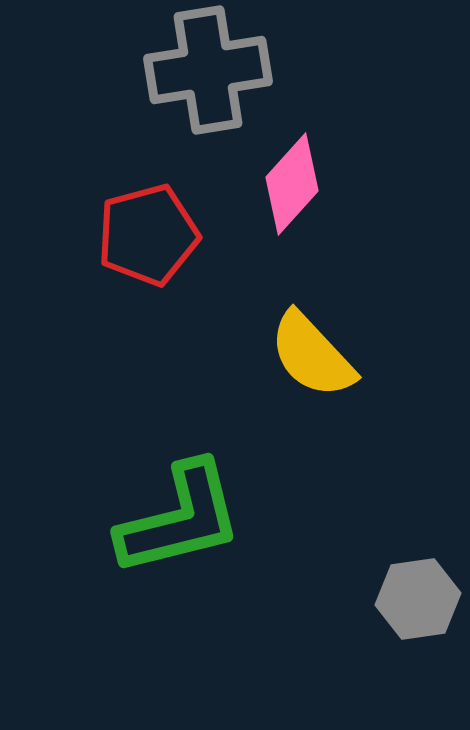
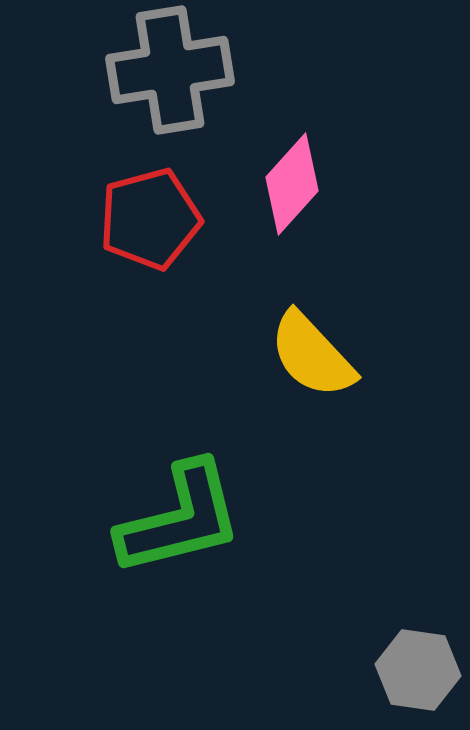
gray cross: moved 38 px left
red pentagon: moved 2 px right, 16 px up
gray hexagon: moved 71 px down; rotated 16 degrees clockwise
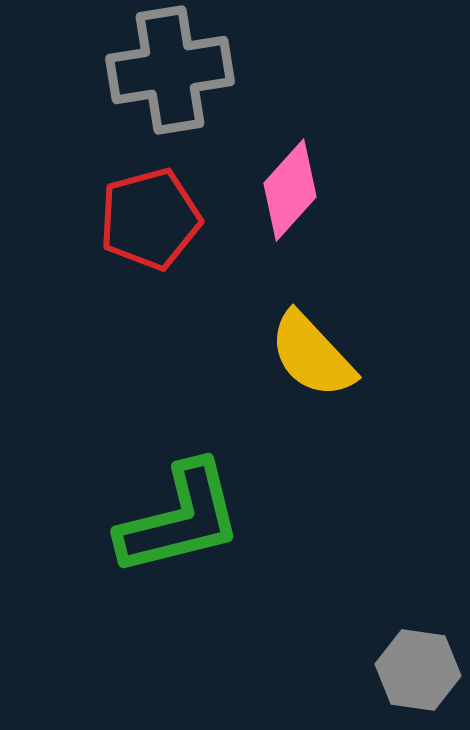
pink diamond: moved 2 px left, 6 px down
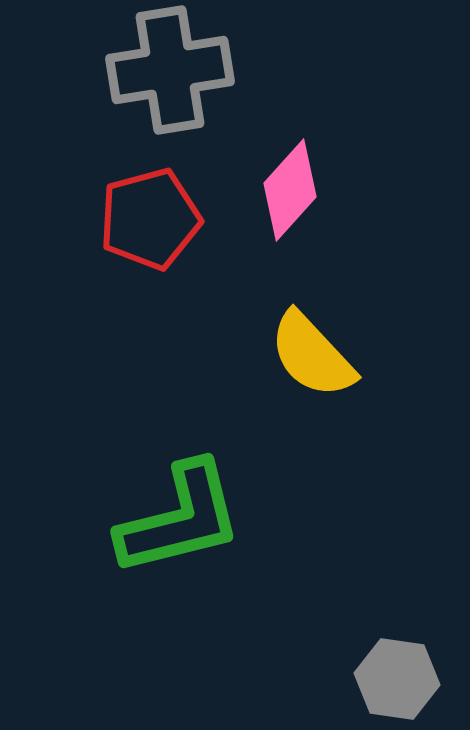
gray hexagon: moved 21 px left, 9 px down
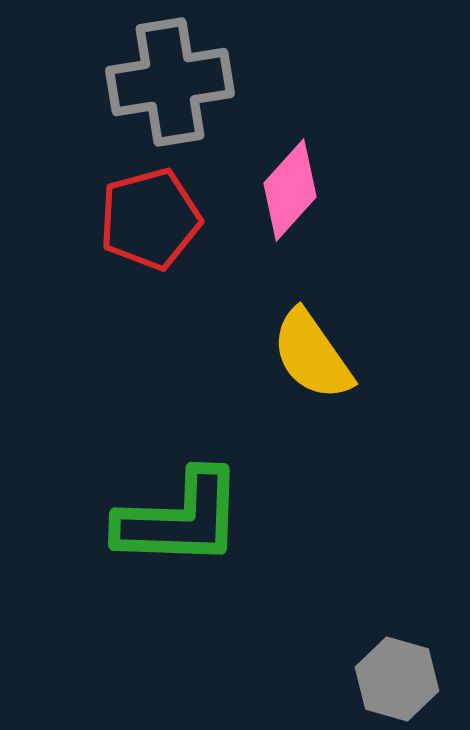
gray cross: moved 12 px down
yellow semicircle: rotated 8 degrees clockwise
green L-shape: rotated 16 degrees clockwise
gray hexagon: rotated 8 degrees clockwise
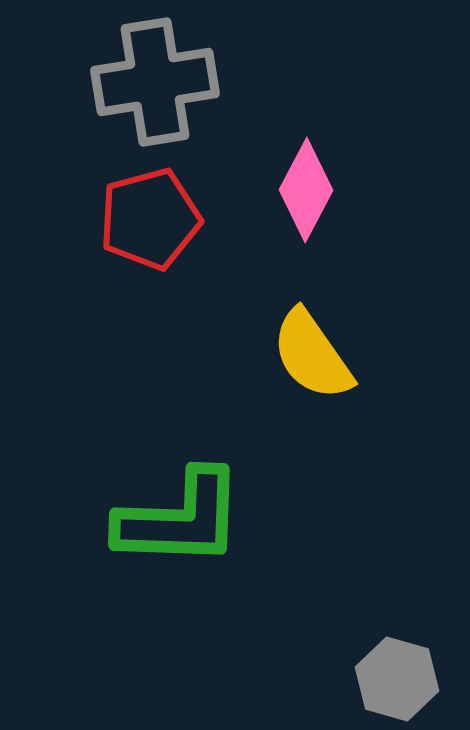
gray cross: moved 15 px left
pink diamond: moved 16 px right; rotated 14 degrees counterclockwise
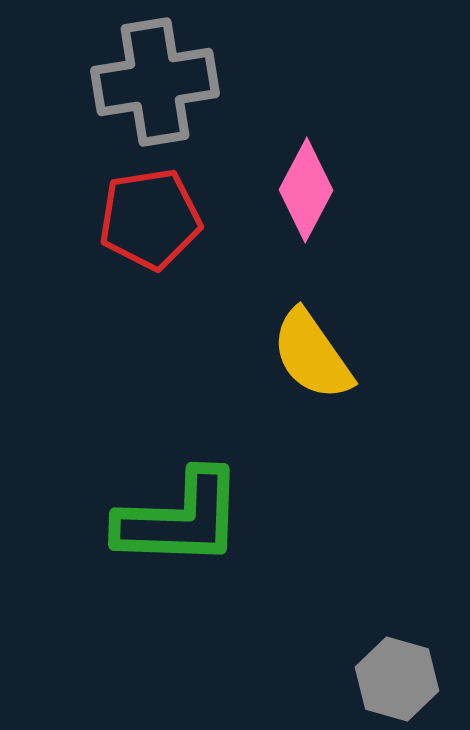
red pentagon: rotated 6 degrees clockwise
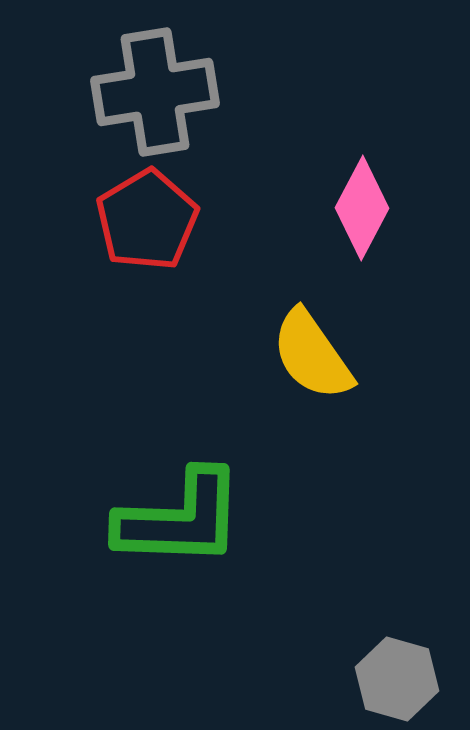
gray cross: moved 10 px down
pink diamond: moved 56 px right, 18 px down
red pentagon: moved 3 px left, 1 px down; rotated 22 degrees counterclockwise
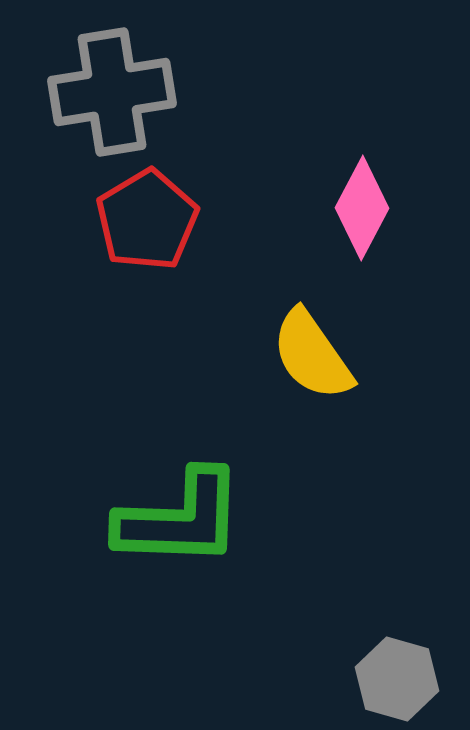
gray cross: moved 43 px left
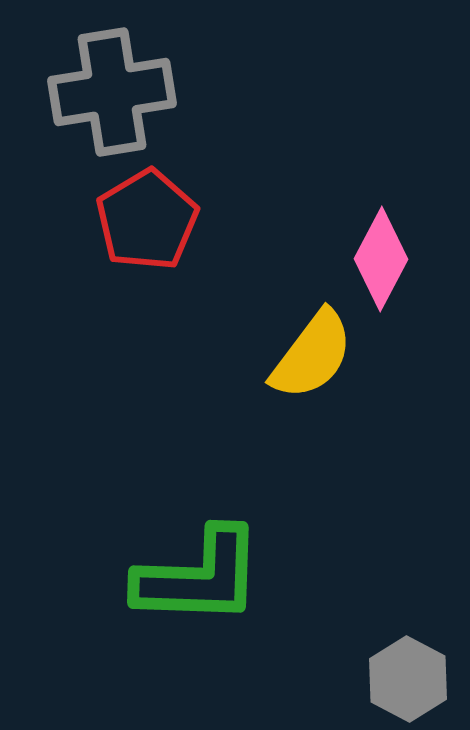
pink diamond: moved 19 px right, 51 px down
yellow semicircle: rotated 108 degrees counterclockwise
green L-shape: moved 19 px right, 58 px down
gray hexagon: moved 11 px right; rotated 12 degrees clockwise
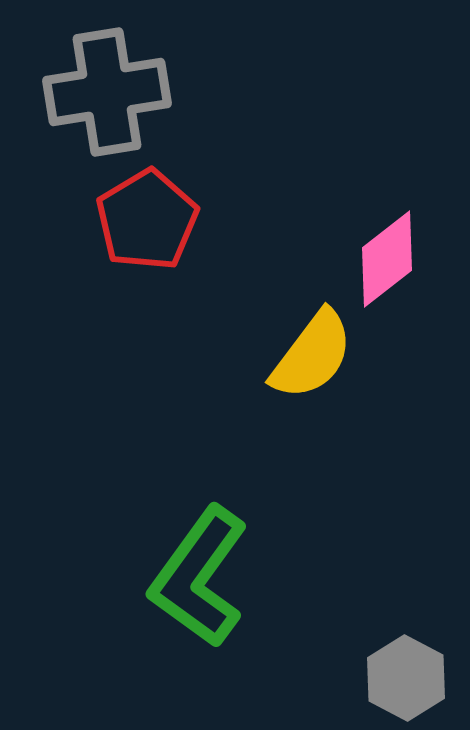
gray cross: moved 5 px left
pink diamond: moved 6 px right; rotated 24 degrees clockwise
green L-shape: rotated 124 degrees clockwise
gray hexagon: moved 2 px left, 1 px up
